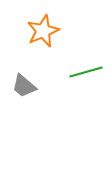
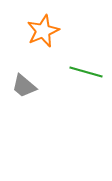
green line: rotated 32 degrees clockwise
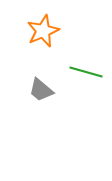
gray trapezoid: moved 17 px right, 4 px down
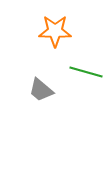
orange star: moved 12 px right; rotated 24 degrees clockwise
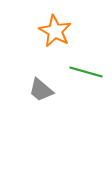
orange star: rotated 28 degrees clockwise
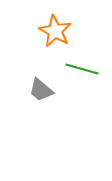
green line: moved 4 px left, 3 px up
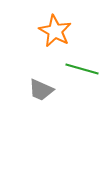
gray trapezoid: rotated 16 degrees counterclockwise
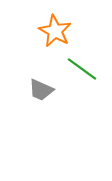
green line: rotated 20 degrees clockwise
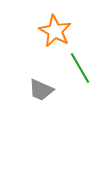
green line: moved 2 px left, 1 px up; rotated 24 degrees clockwise
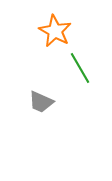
gray trapezoid: moved 12 px down
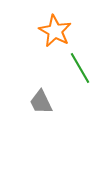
gray trapezoid: rotated 40 degrees clockwise
